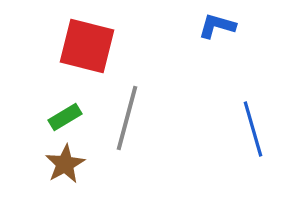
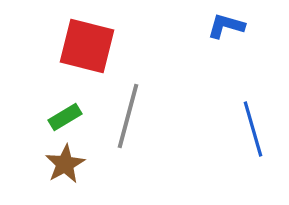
blue L-shape: moved 9 px right
gray line: moved 1 px right, 2 px up
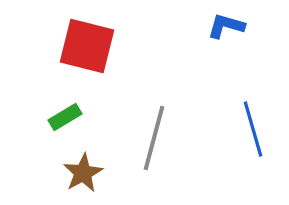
gray line: moved 26 px right, 22 px down
brown star: moved 18 px right, 9 px down
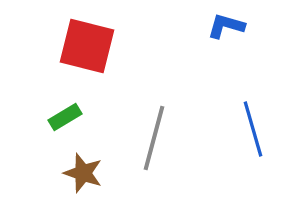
brown star: rotated 24 degrees counterclockwise
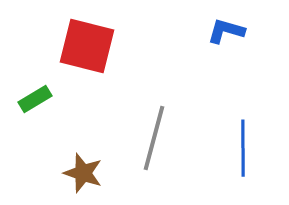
blue L-shape: moved 5 px down
green rectangle: moved 30 px left, 18 px up
blue line: moved 10 px left, 19 px down; rotated 16 degrees clockwise
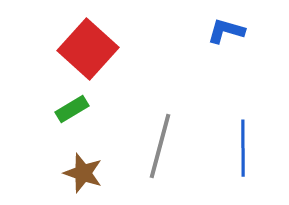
red square: moved 1 px right, 3 px down; rotated 28 degrees clockwise
green rectangle: moved 37 px right, 10 px down
gray line: moved 6 px right, 8 px down
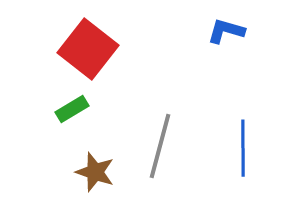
red square: rotated 4 degrees counterclockwise
brown star: moved 12 px right, 1 px up
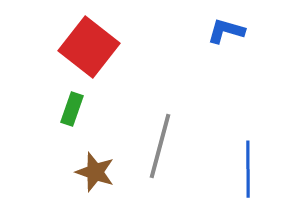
red square: moved 1 px right, 2 px up
green rectangle: rotated 40 degrees counterclockwise
blue line: moved 5 px right, 21 px down
